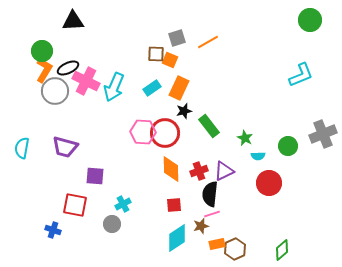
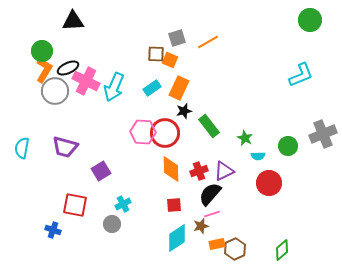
purple square at (95, 176): moved 6 px right, 5 px up; rotated 36 degrees counterclockwise
black semicircle at (210, 194): rotated 35 degrees clockwise
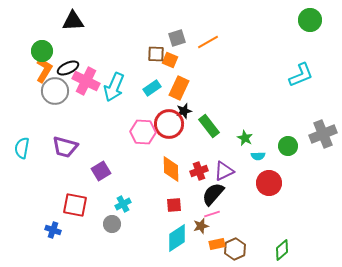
red circle at (165, 133): moved 4 px right, 9 px up
black semicircle at (210, 194): moved 3 px right
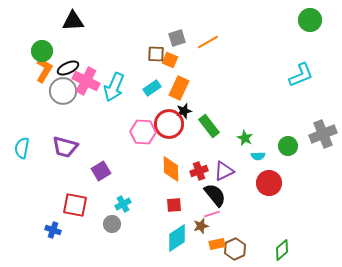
gray circle at (55, 91): moved 8 px right
black semicircle at (213, 194): moved 2 px right, 1 px down; rotated 100 degrees clockwise
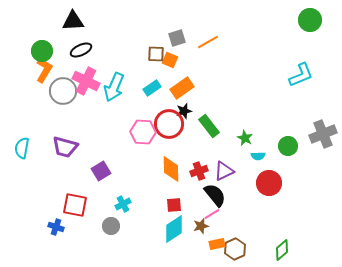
black ellipse at (68, 68): moved 13 px right, 18 px up
orange rectangle at (179, 88): moved 3 px right; rotated 30 degrees clockwise
pink line at (212, 214): rotated 14 degrees counterclockwise
gray circle at (112, 224): moved 1 px left, 2 px down
blue cross at (53, 230): moved 3 px right, 3 px up
cyan diamond at (177, 238): moved 3 px left, 9 px up
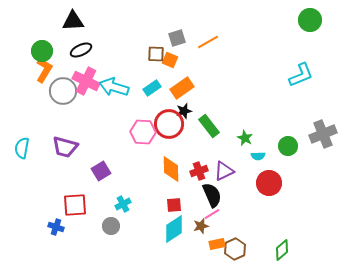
cyan arrow at (114, 87): rotated 84 degrees clockwise
black semicircle at (215, 195): moved 3 px left; rotated 15 degrees clockwise
red square at (75, 205): rotated 15 degrees counterclockwise
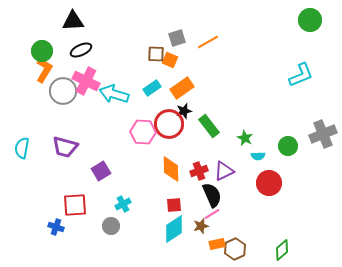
cyan arrow at (114, 87): moved 7 px down
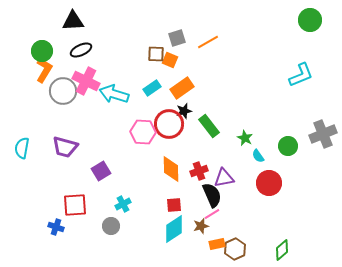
cyan semicircle at (258, 156): rotated 56 degrees clockwise
purple triangle at (224, 171): moved 7 px down; rotated 15 degrees clockwise
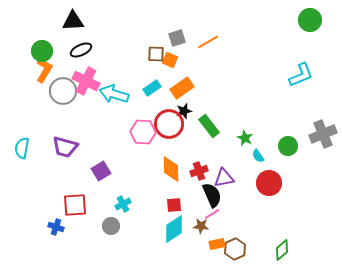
brown star at (201, 226): rotated 21 degrees clockwise
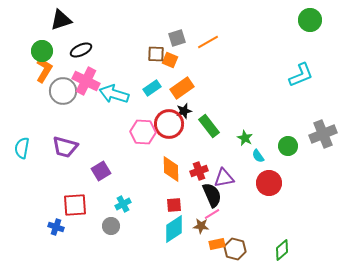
black triangle at (73, 21): moved 12 px left, 1 px up; rotated 15 degrees counterclockwise
brown hexagon at (235, 249): rotated 20 degrees counterclockwise
